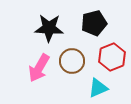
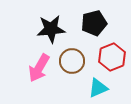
black star: moved 2 px right, 1 px down; rotated 8 degrees counterclockwise
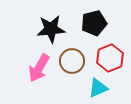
red hexagon: moved 2 px left, 1 px down
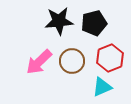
black star: moved 8 px right, 8 px up
pink arrow: moved 6 px up; rotated 16 degrees clockwise
cyan triangle: moved 4 px right, 1 px up
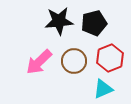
brown circle: moved 2 px right
cyan triangle: moved 1 px right, 2 px down
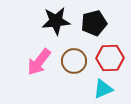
black star: moved 3 px left
red hexagon: rotated 20 degrees clockwise
pink arrow: rotated 8 degrees counterclockwise
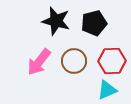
black star: rotated 20 degrees clockwise
red hexagon: moved 2 px right, 3 px down
cyan triangle: moved 4 px right, 1 px down
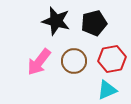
red hexagon: moved 2 px up; rotated 8 degrees counterclockwise
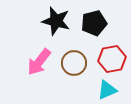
brown circle: moved 2 px down
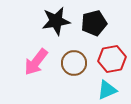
black star: rotated 24 degrees counterclockwise
pink arrow: moved 3 px left
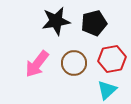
pink arrow: moved 1 px right, 2 px down
cyan triangle: rotated 20 degrees counterclockwise
